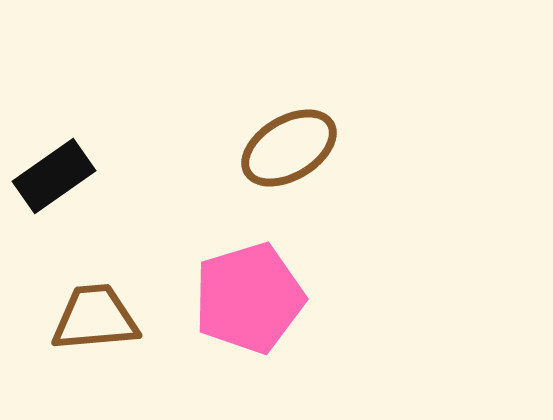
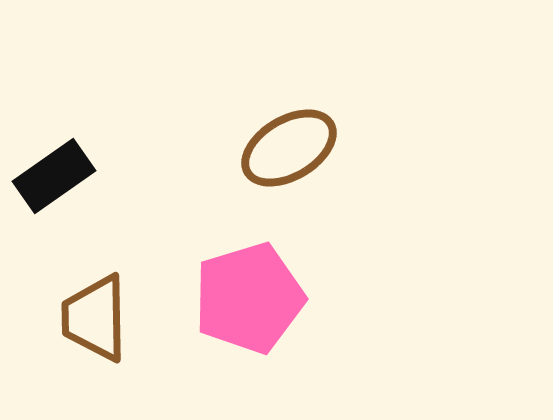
brown trapezoid: rotated 86 degrees counterclockwise
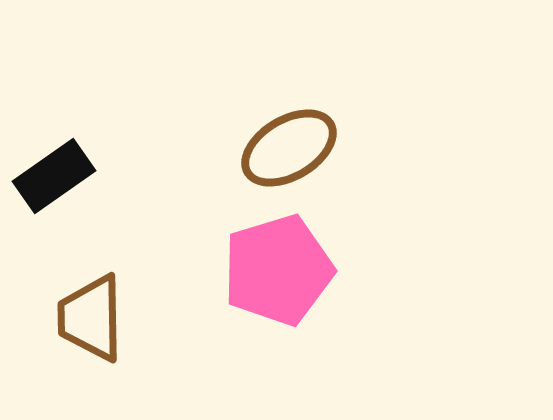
pink pentagon: moved 29 px right, 28 px up
brown trapezoid: moved 4 px left
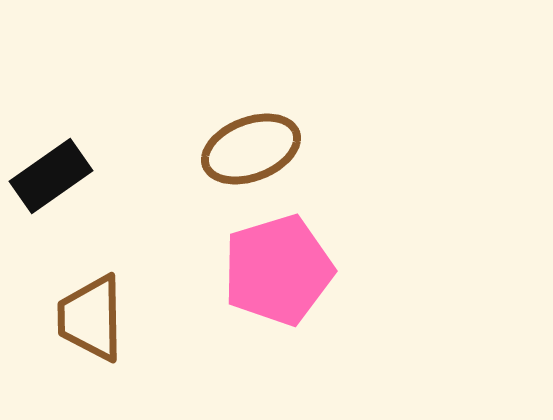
brown ellipse: moved 38 px left, 1 px down; rotated 10 degrees clockwise
black rectangle: moved 3 px left
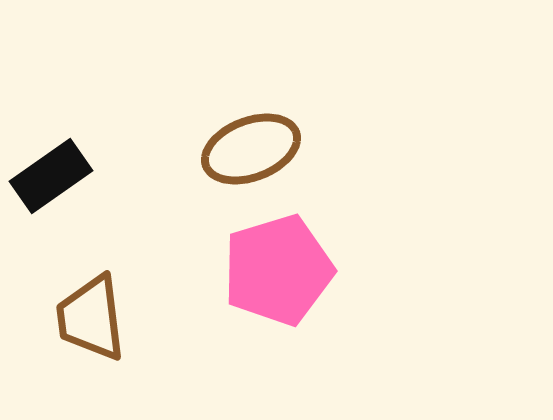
brown trapezoid: rotated 6 degrees counterclockwise
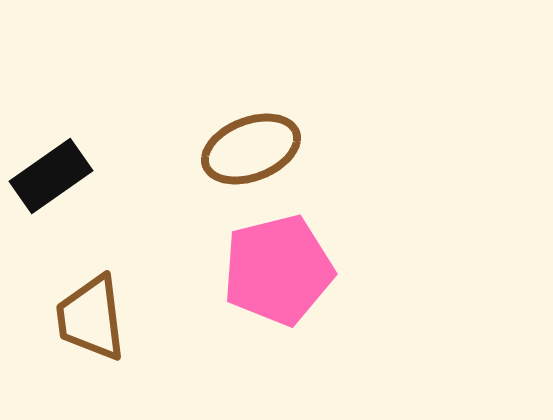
pink pentagon: rotated 3 degrees clockwise
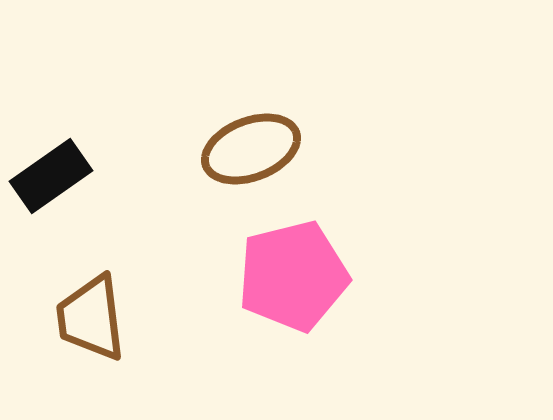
pink pentagon: moved 15 px right, 6 px down
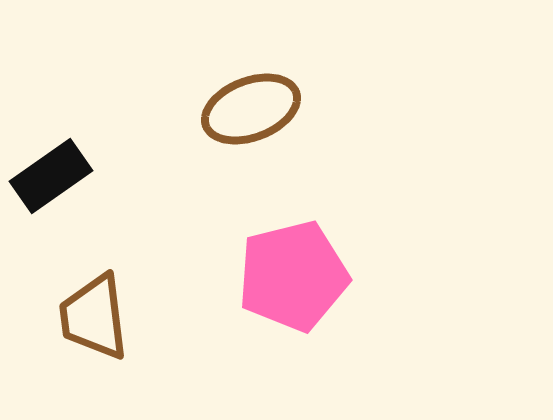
brown ellipse: moved 40 px up
brown trapezoid: moved 3 px right, 1 px up
